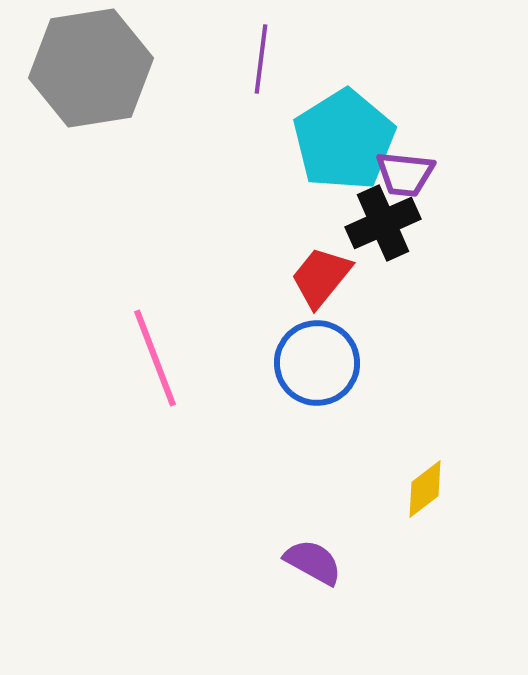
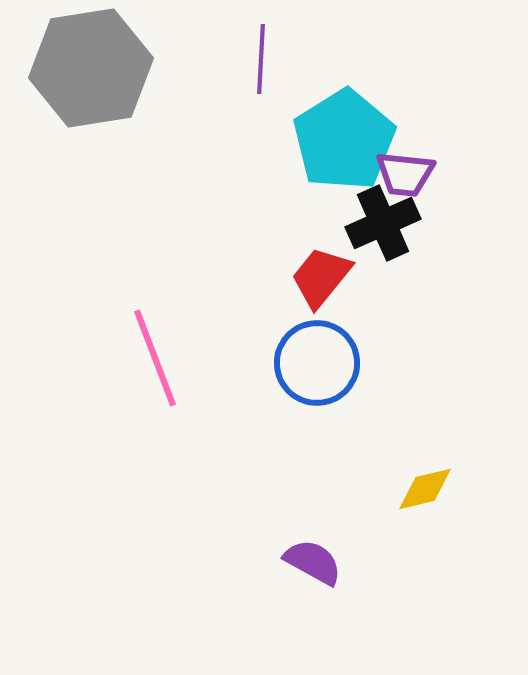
purple line: rotated 4 degrees counterclockwise
yellow diamond: rotated 24 degrees clockwise
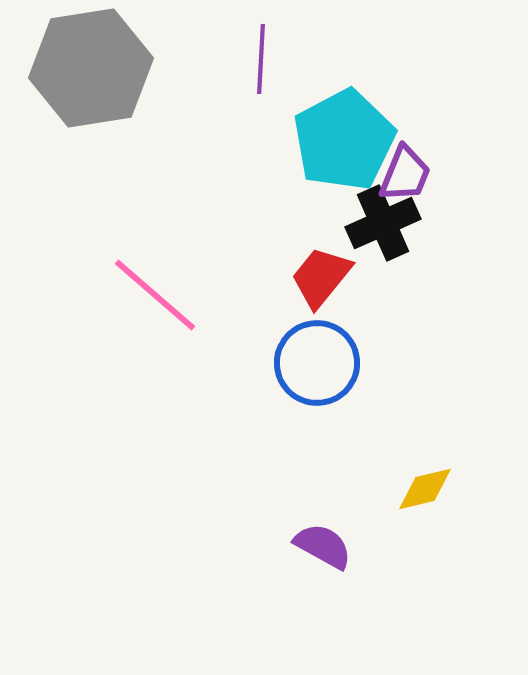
cyan pentagon: rotated 4 degrees clockwise
purple trapezoid: rotated 74 degrees counterclockwise
pink line: moved 63 px up; rotated 28 degrees counterclockwise
purple semicircle: moved 10 px right, 16 px up
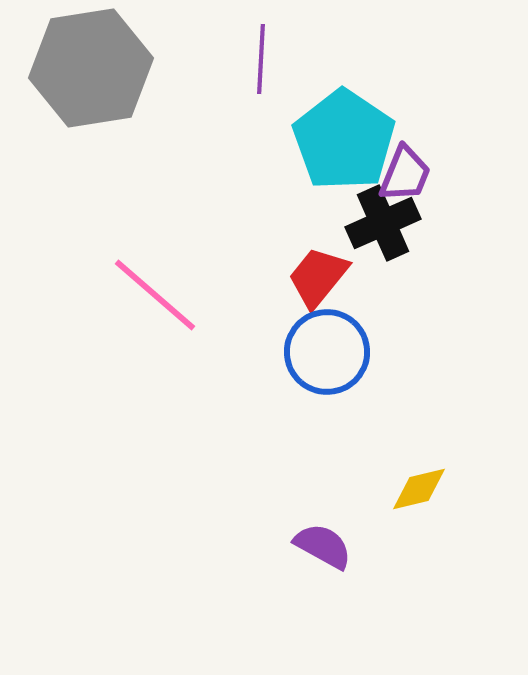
cyan pentagon: rotated 10 degrees counterclockwise
red trapezoid: moved 3 px left
blue circle: moved 10 px right, 11 px up
yellow diamond: moved 6 px left
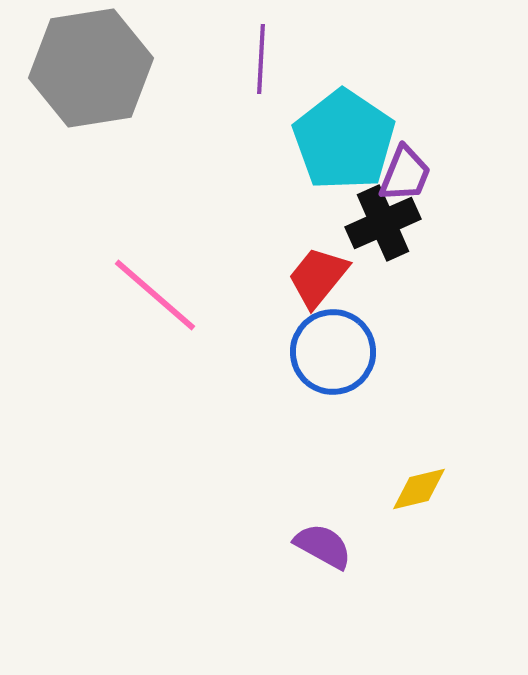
blue circle: moved 6 px right
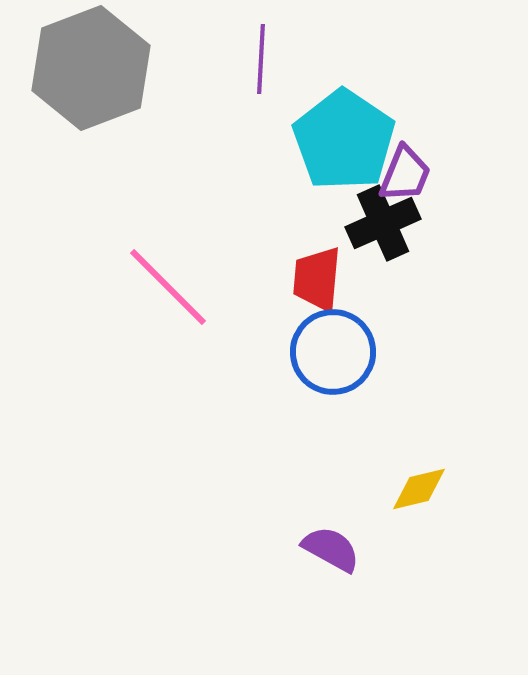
gray hexagon: rotated 12 degrees counterclockwise
red trapezoid: moved 1 px left, 2 px down; rotated 34 degrees counterclockwise
pink line: moved 13 px right, 8 px up; rotated 4 degrees clockwise
purple semicircle: moved 8 px right, 3 px down
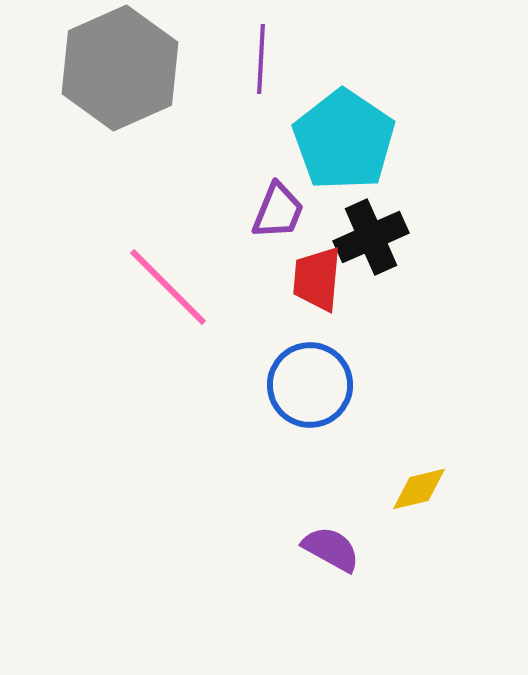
gray hexagon: moved 29 px right; rotated 3 degrees counterclockwise
purple trapezoid: moved 127 px left, 37 px down
black cross: moved 12 px left, 14 px down
blue circle: moved 23 px left, 33 px down
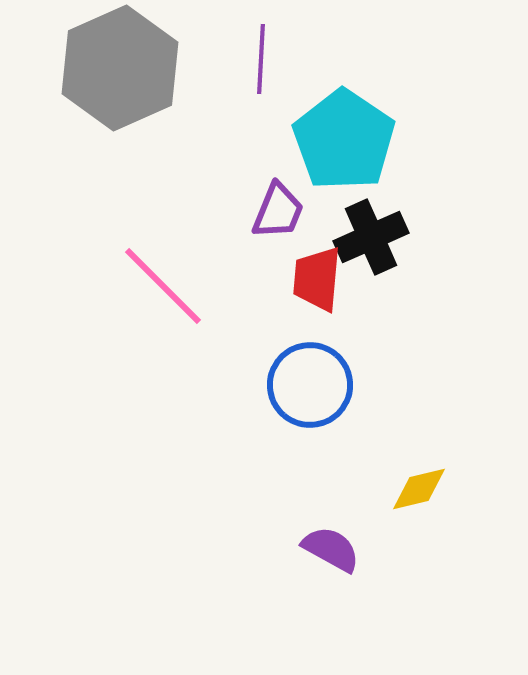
pink line: moved 5 px left, 1 px up
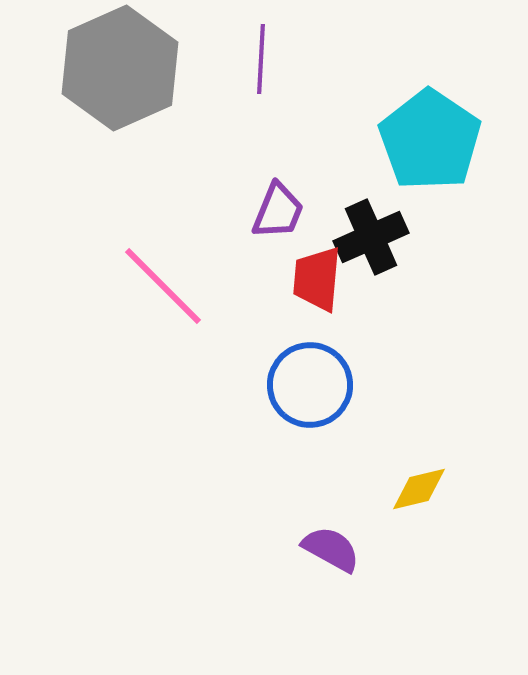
cyan pentagon: moved 86 px right
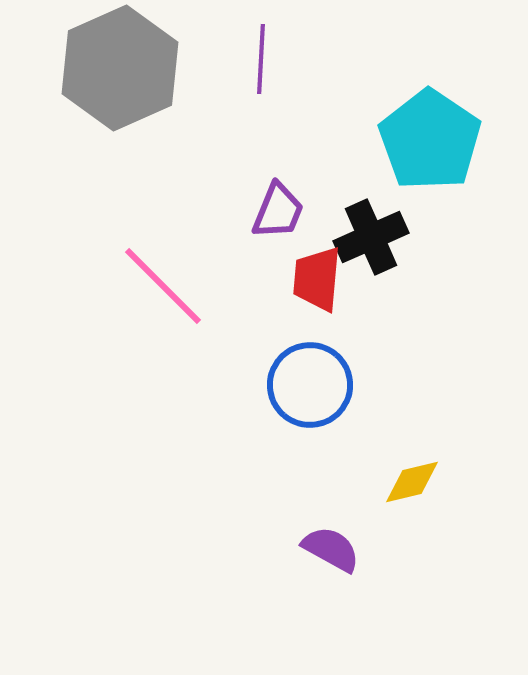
yellow diamond: moved 7 px left, 7 px up
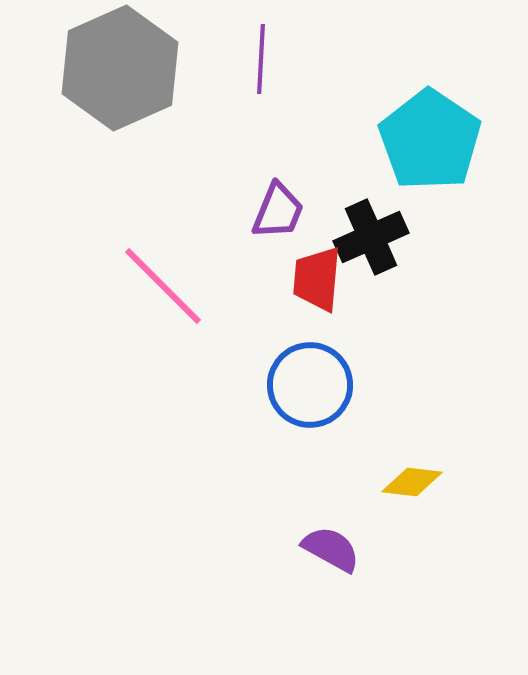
yellow diamond: rotated 20 degrees clockwise
